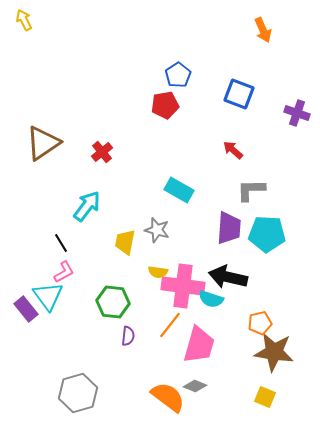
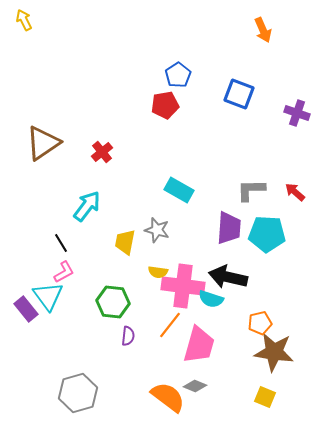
red arrow: moved 62 px right, 42 px down
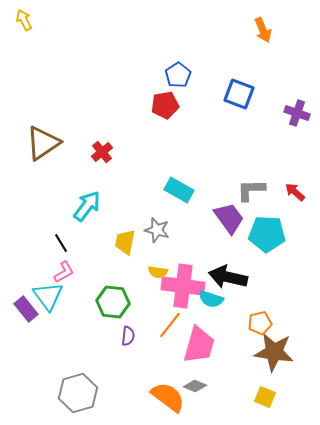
purple trapezoid: moved 10 px up; rotated 40 degrees counterclockwise
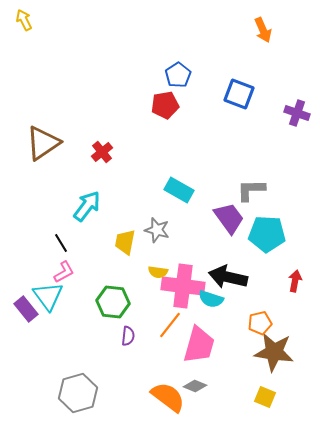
red arrow: moved 89 px down; rotated 60 degrees clockwise
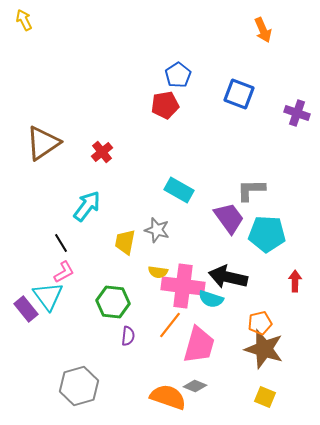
red arrow: rotated 10 degrees counterclockwise
brown star: moved 10 px left, 3 px up; rotated 9 degrees clockwise
gray hexagon: moved 1 px right, 7 px up
orange semicircle: rotated 18 degrees counterclockwise
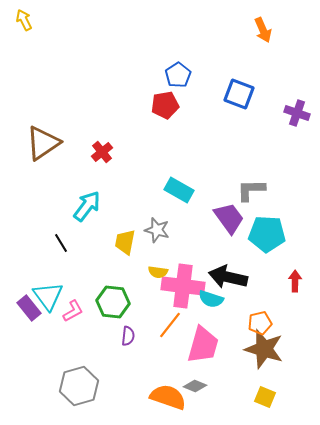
pink L-shape: moved 9 px right, 39 px down
purple rectangle: moved 3 px right, 1 px up
pink trapezoid: moved 4 px right
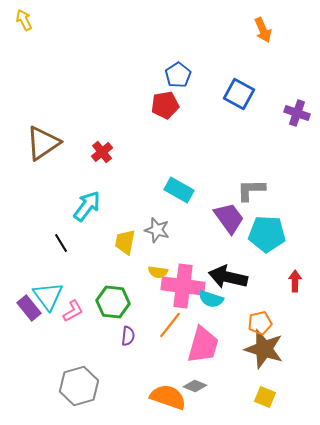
blue square: rotated 8 degrees clockwise
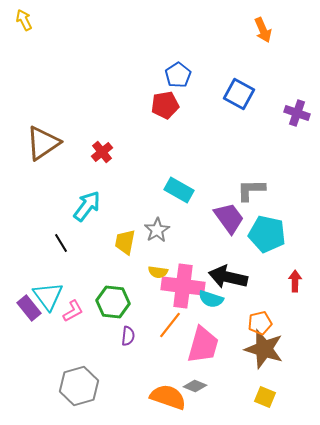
gray star: rotated 25 degrees clockwise
cyan pentagon: rotated 9 degrees clockwise
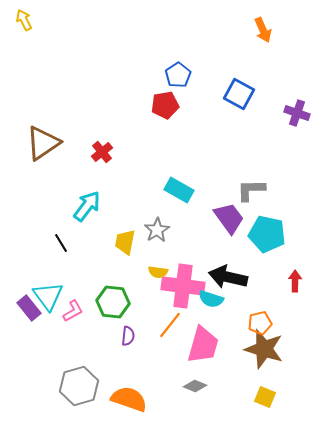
orange semicircle: moved 39 px left, 2 px down
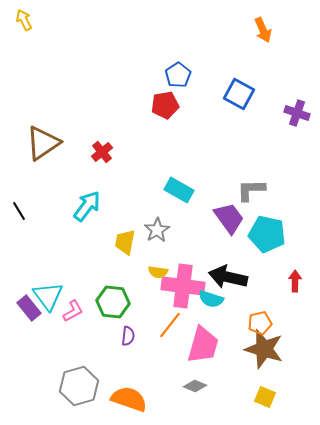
black line: moved 42 px left, 32 px up
